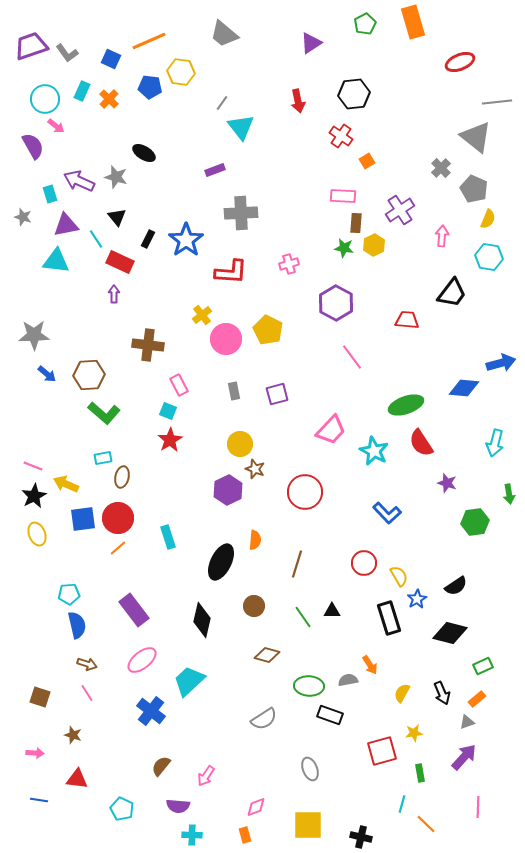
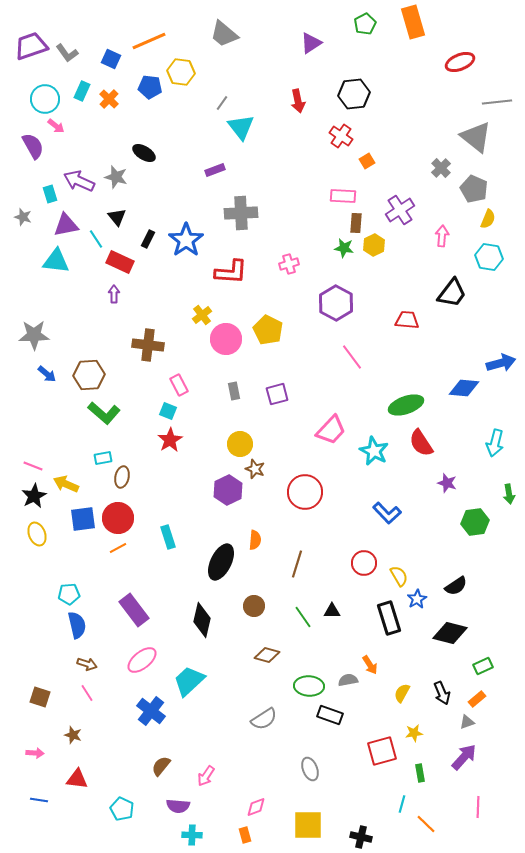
orange line at (118, 548): rotated 12 degrees clockwise
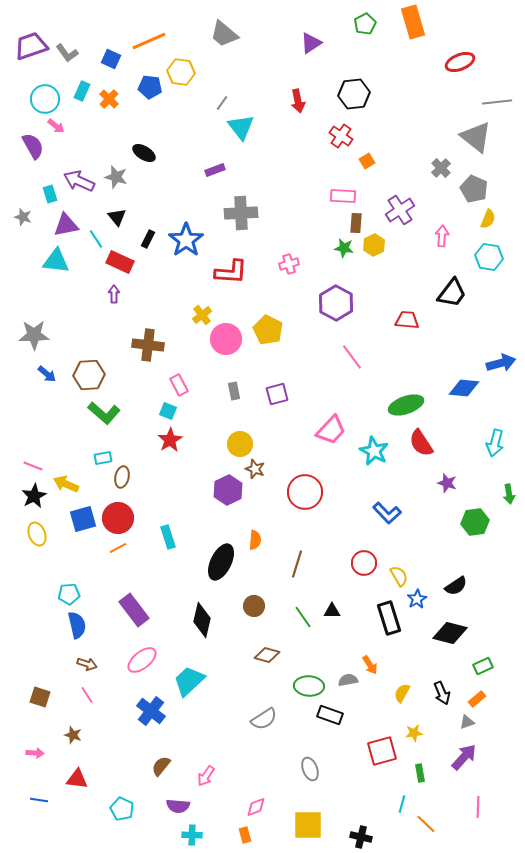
blue square at (83, 519): rotated 8 degrees counterclockwise
pink line at (87, 693): moved 2 px down
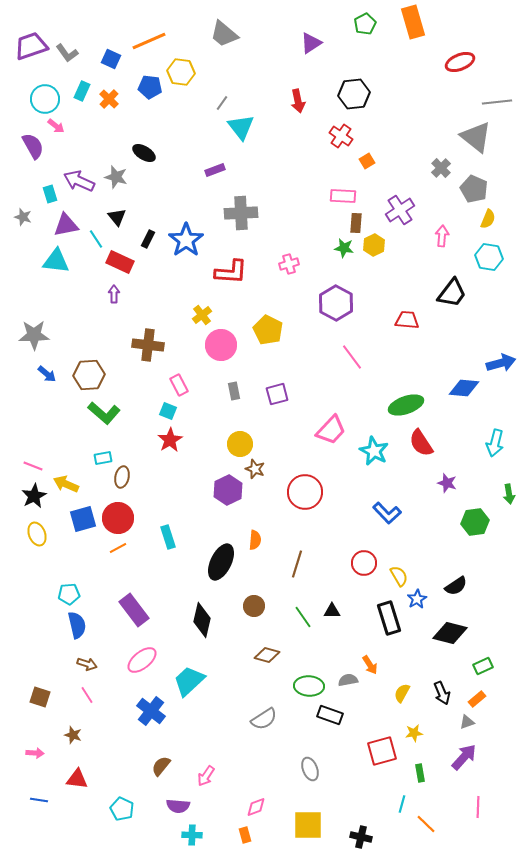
pink circle at (226, 339): moved 5 px left, 6 px down
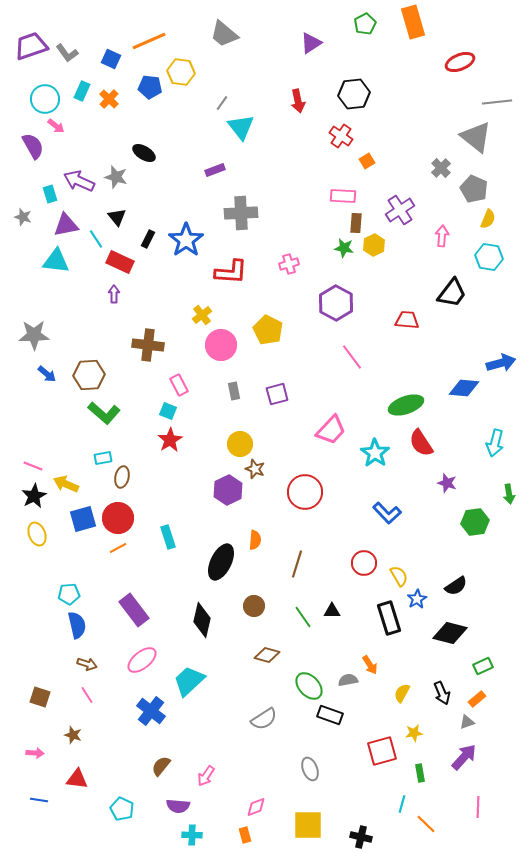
cyan star at (374, 451): moved 1 px right, 2 px down; rotated 8 degrees clockwise
green ellipse at (309, 686): rotated 44 degrees clockwise
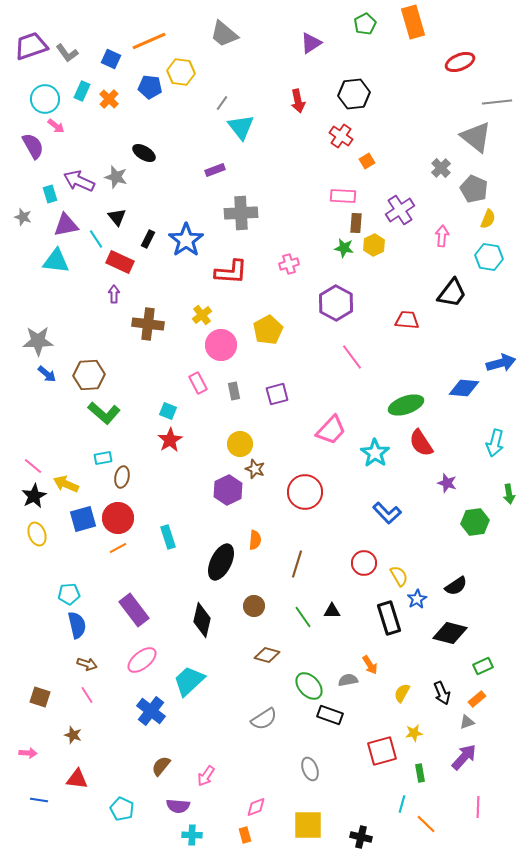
yellow pentagon at (268, 330): rotated 16 degrees clockwise
gray star at (34, 335): moved 4 px right, 6 px down
brown cross at (148, 345): moved 21 px up
pink rectangle at (179, 385): moved 19 px right, 2 px up
pink line at (33, 466): rotated 18 degrees clockwise
pink arrow at (35, 753): moved 7 px left
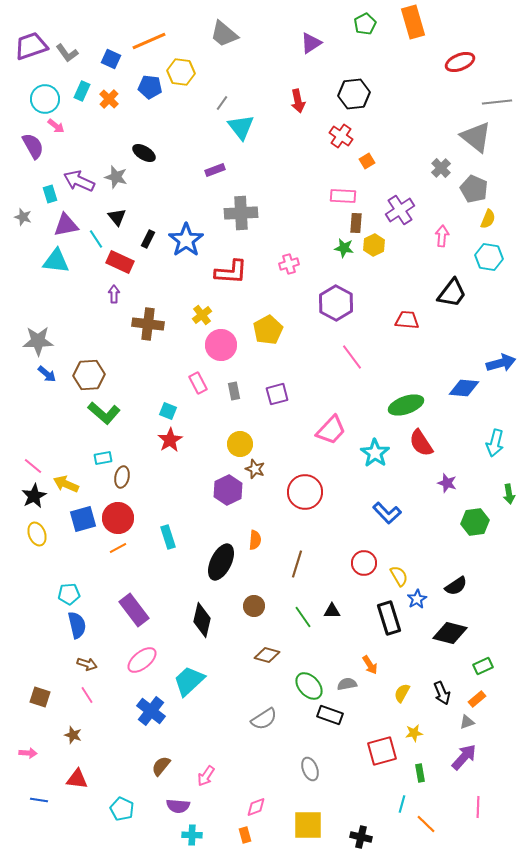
gray semicircle at (348, 680): moved 1 px left, 4 px down
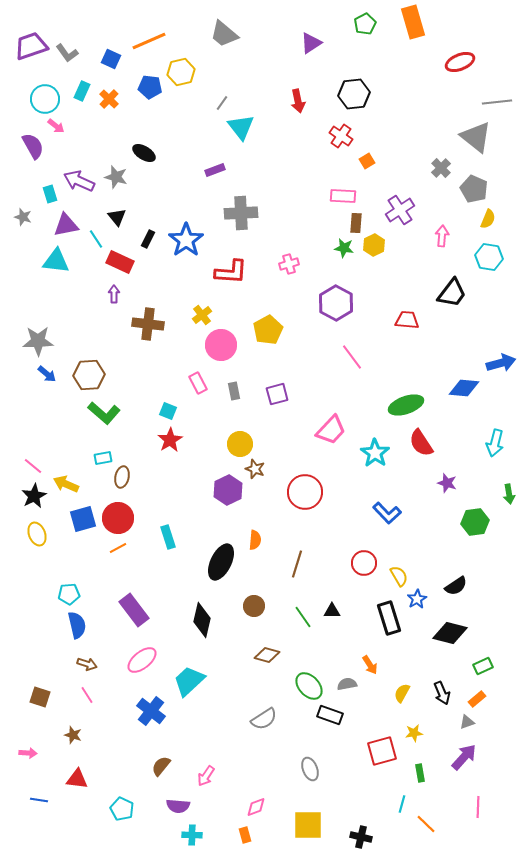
yellow hexagon at (181, 72): rotated 20 degrees counterclockwise
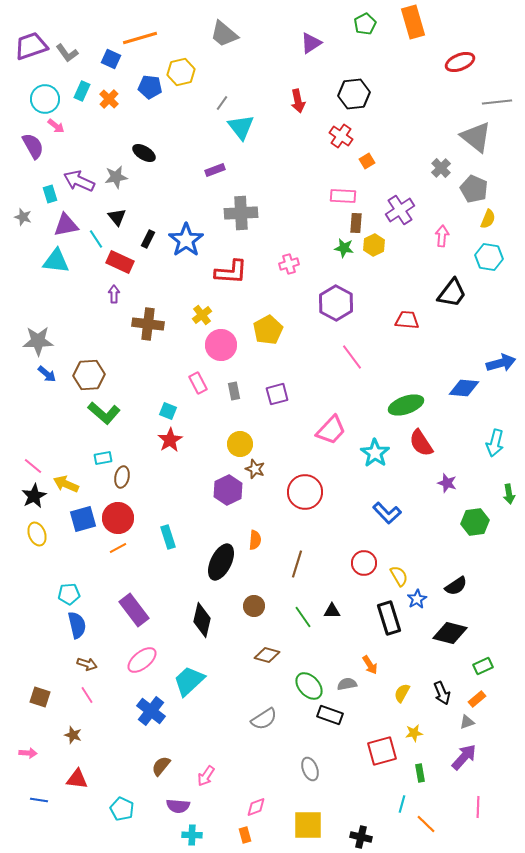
orange line at (149, 41): moved 9 px left, 3 px up; rotated 8 degrees clockwise
gray star at (116, 177): rotated 25 degrees counterclockwise
